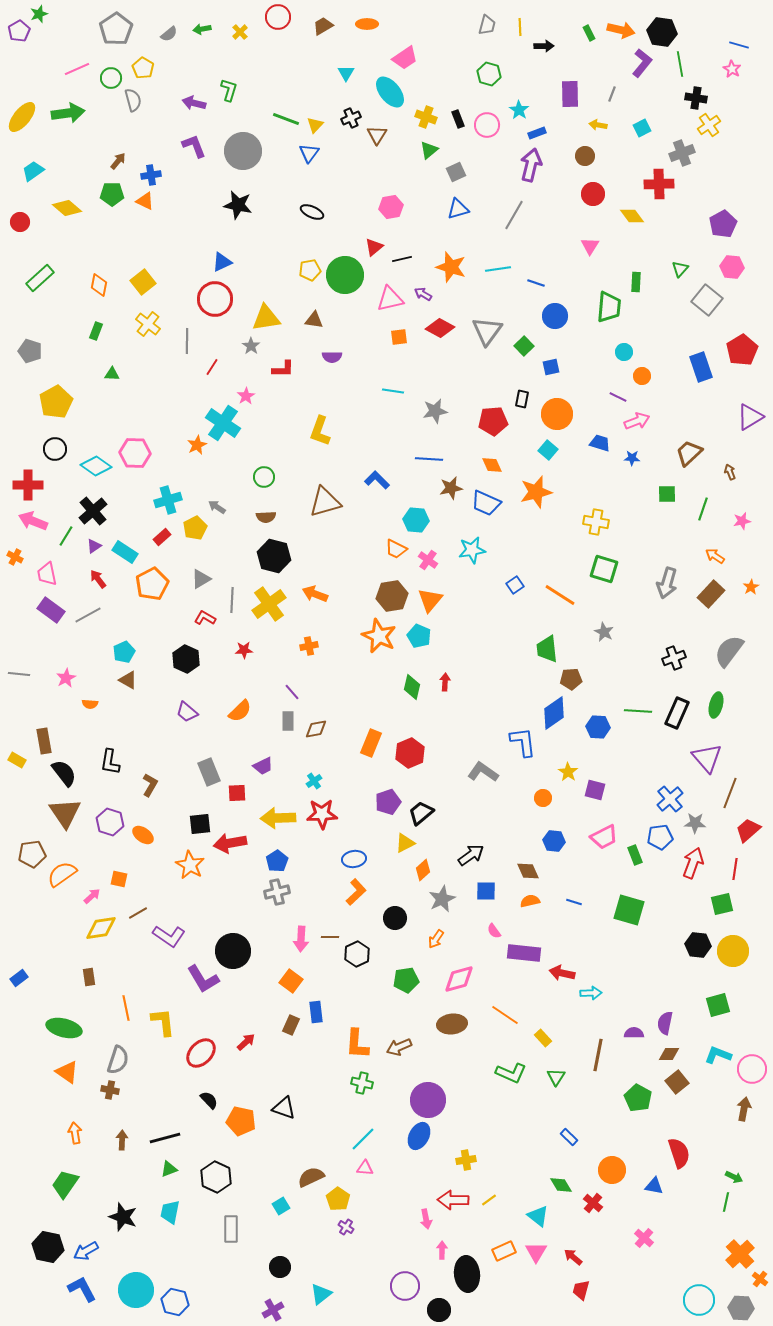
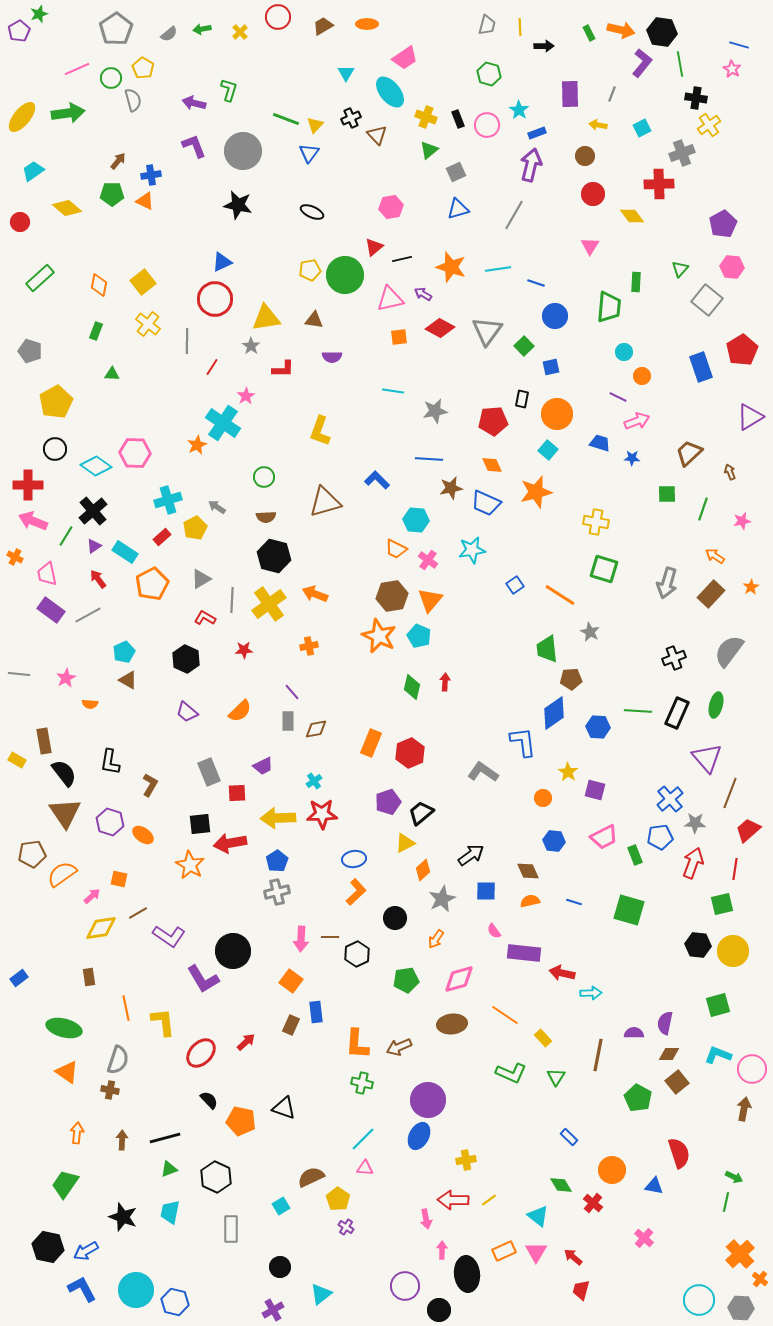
brown triangle at (377, 135): rotated 15 degrees counterclockwise
gray star at (604, 632): moved 14 px left
orange arrow at (75, 1133): moved 2 px right; rotated 15 degrees clockwise
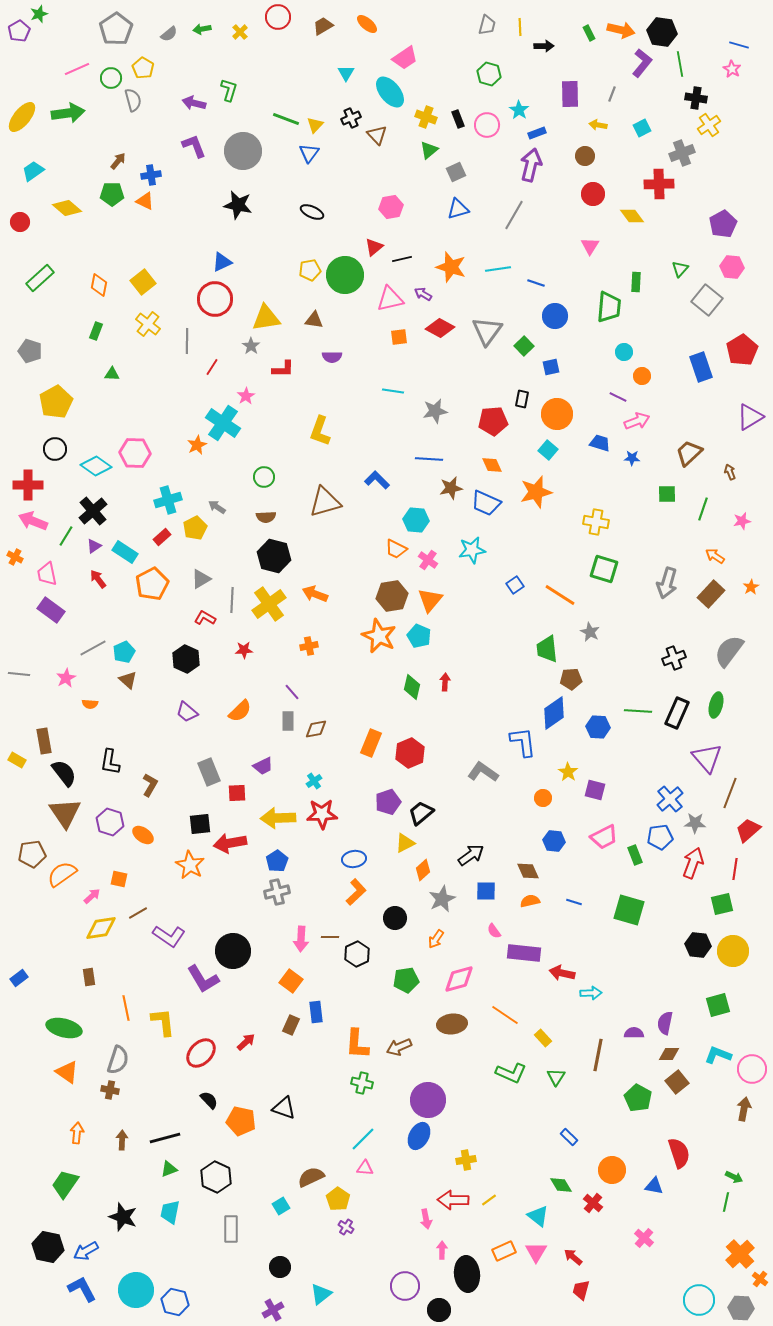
orange ellipse at (367, 24): rotated 40 degrees clockwise
gray line at (88, 615): moved 5 px right, 33 px down
brown triangle at (128, 680): rotated 12 degrees clockwise
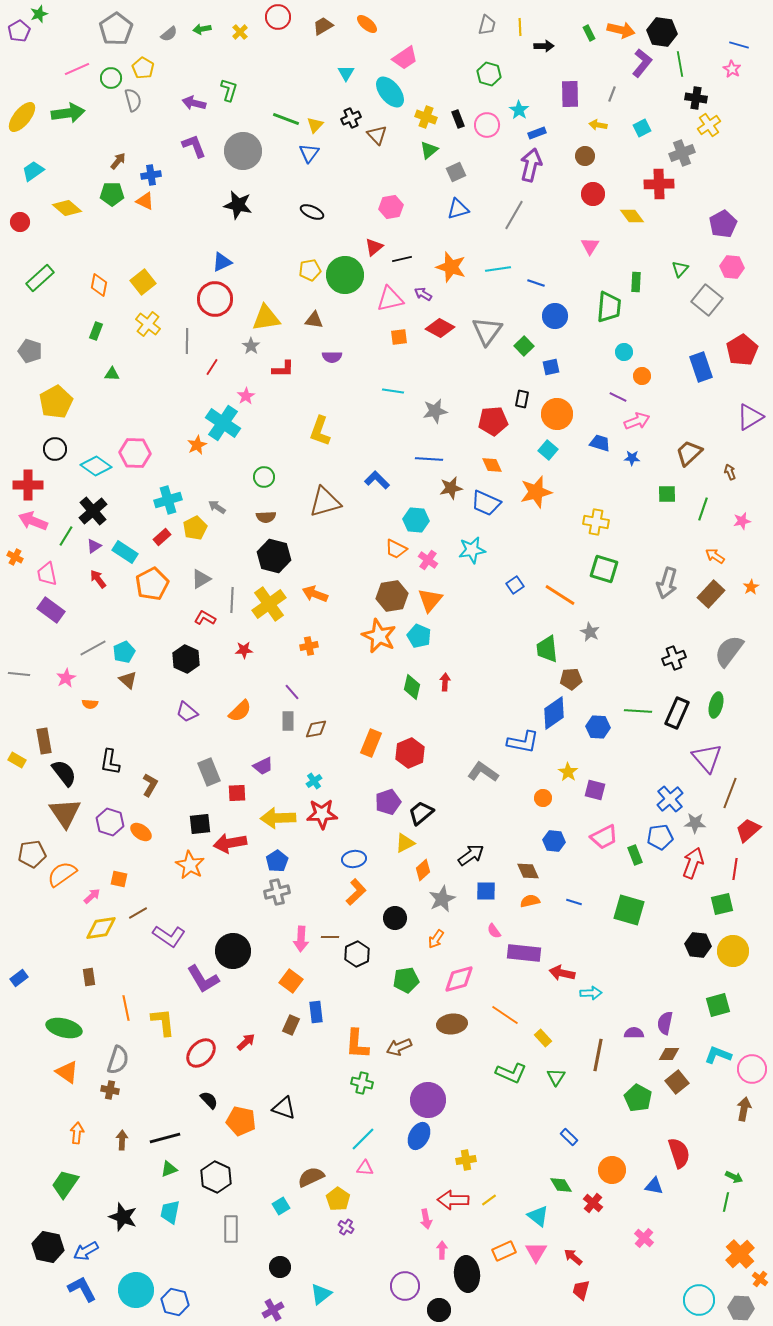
blue L-shape at (523, 742): rotated 108 degrees clockwise
orange ellipse at (143, 835): moved 2 px left, 3 px up
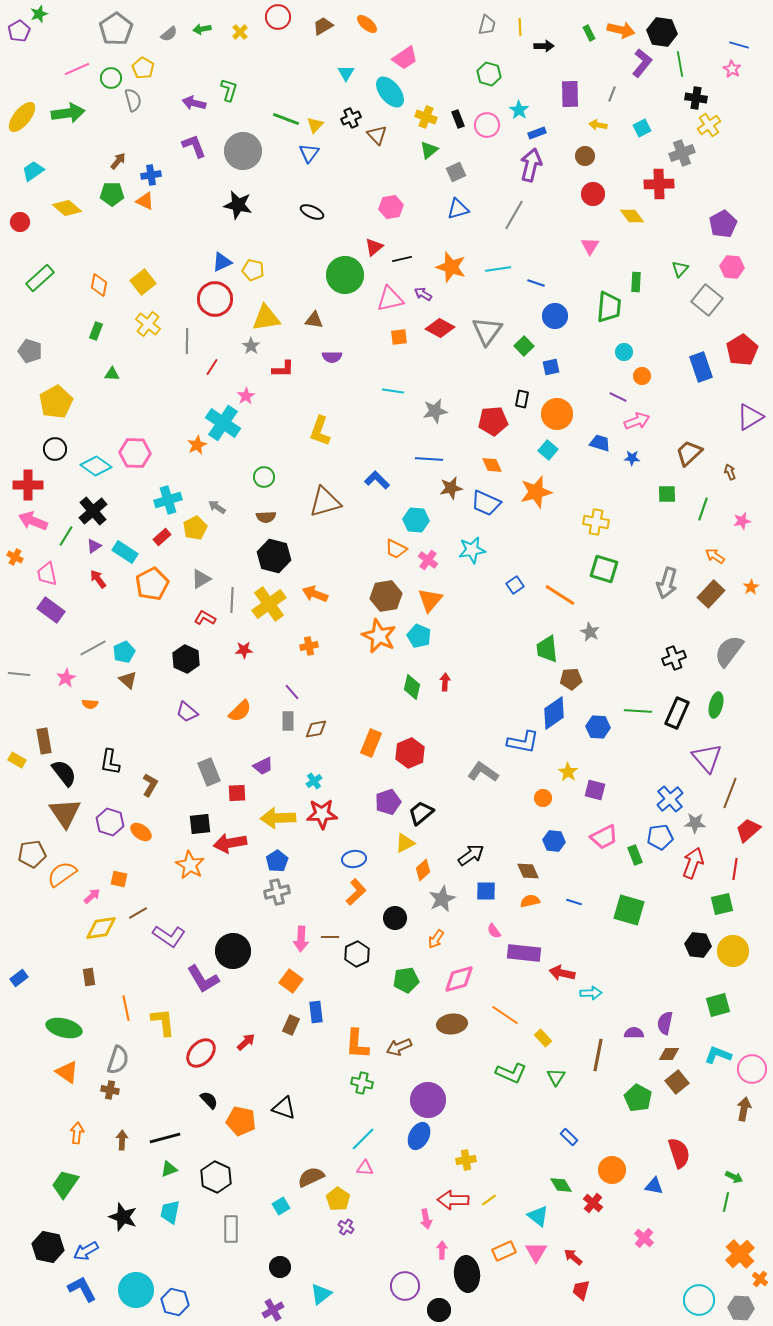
yellow pentagon at (310, 270): moved 57 px left; rotated 25 degrees clockwise
brown hexagon at (392, 596): moved 6 px left
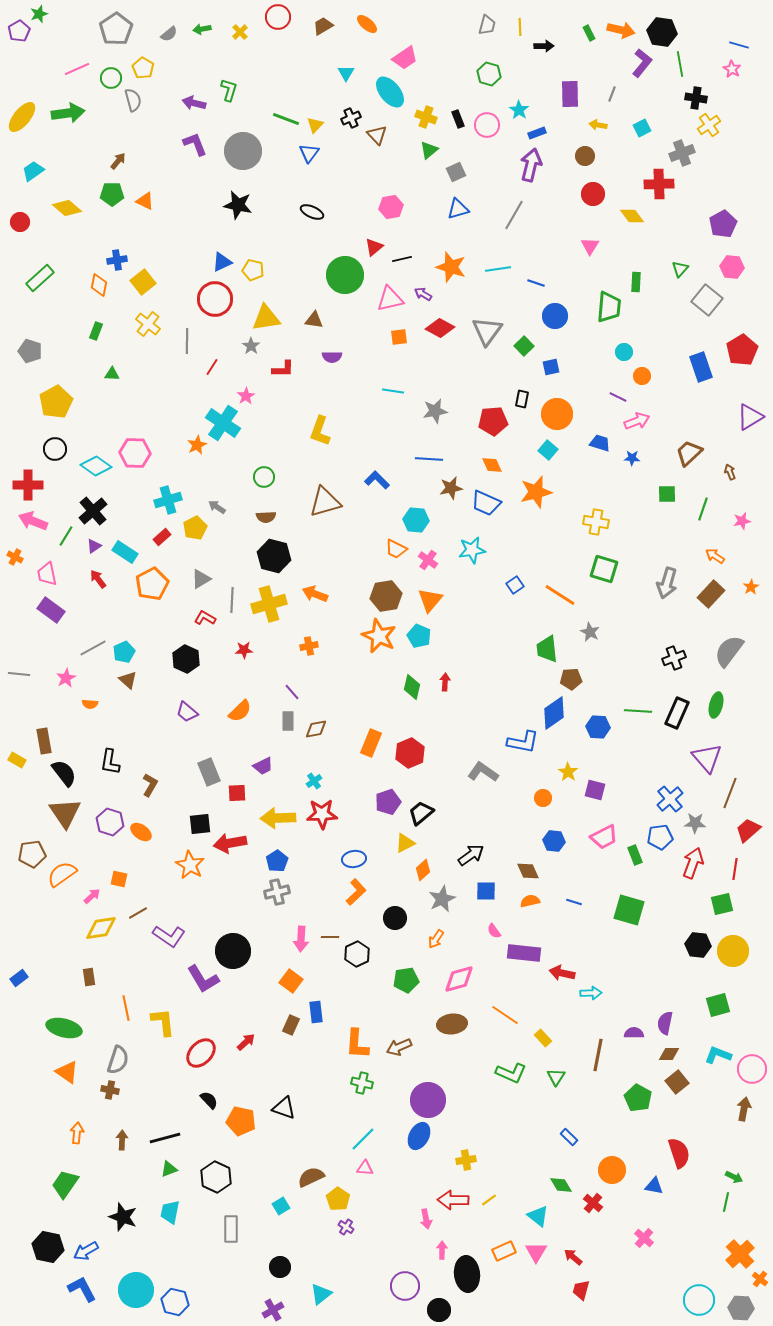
purple L-shape at (194, 146): moved 1 px right, 2 px up
blue cross at (151, 175): moved 34 px left, 85 px down
yellow cross at (269, 604): rotated 20 degrees clockwise
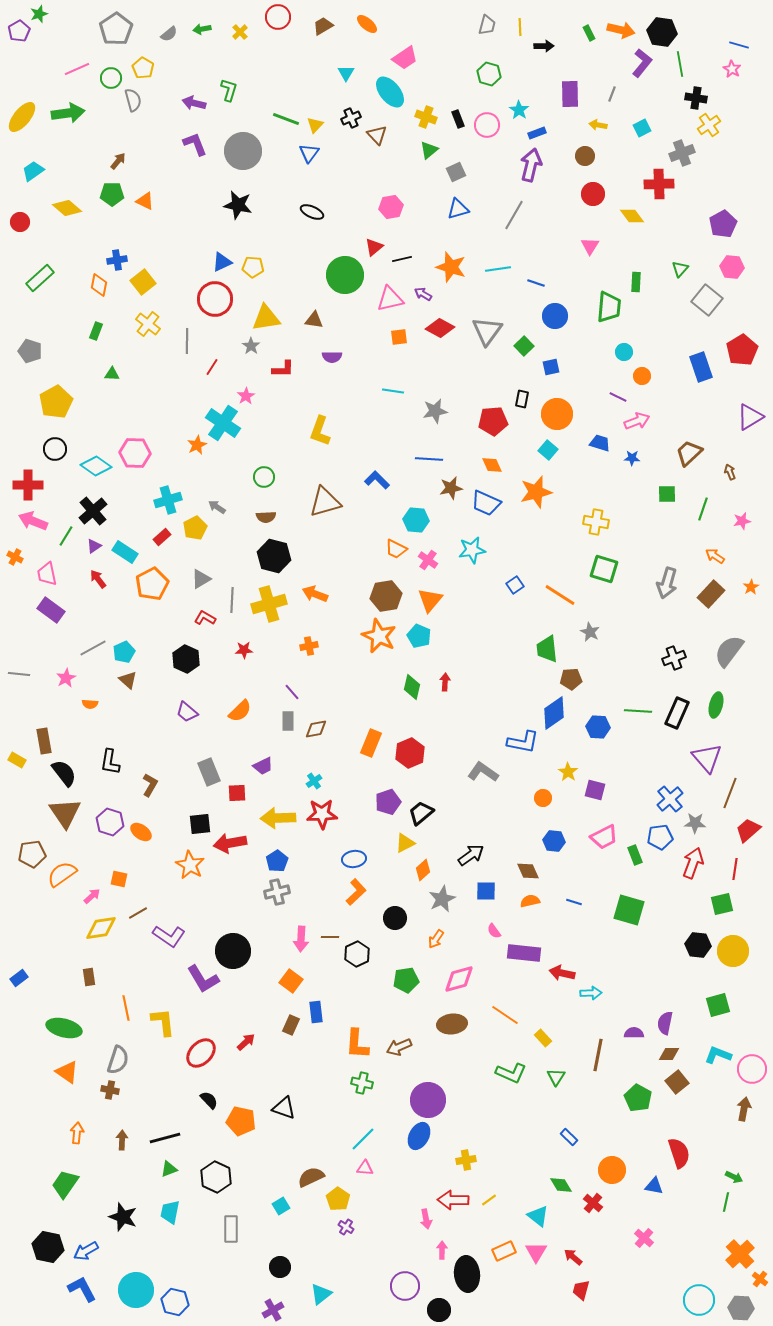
yellow pentagon at (253, 270): moved 3 px up; rotated 10 degrees counterclockwise
